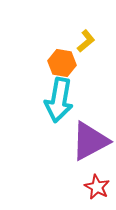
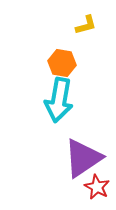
yellow L-shape: moved 16 px up; rotated 25 degrees clockwise
purple triangle: moved 7 px left, 17 px down; rotated 6 degrees counterclockwise
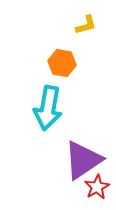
cyan arrow: moved 11 px left, 8 px down
purple triangle: moved 2 px down
red star: rotated 15 degrees clockwise
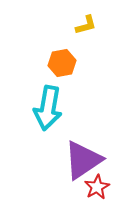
orange hexagon: rotated 20 degrees counterclockwise
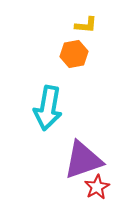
yellow L-shape: rotated 20 degrees clockwise
orange hexagon: moved 12 px right, 9 px up
purple triangle: rotated 15 degrees clockwise
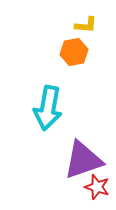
orange hexagon: moved 2 px up
red star: rotated 25 degrees counterclockwise
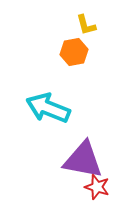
yellow L-shape: rotated 70 degrees clockwise
cyan arrow: rotated 102 degrees clockwise
purple triangle: rotated 30 degrees clockwise
